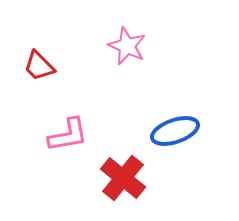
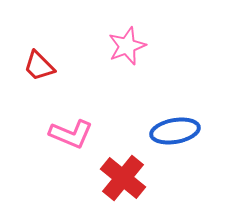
pink star: rotated 27 degrees clockwise
blue ellipse: rotated 9 degrees clockwise
pink L-shape: moved 3 px right, 1 px up; rotated 33 degrees clockwise
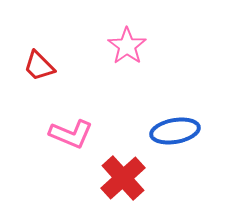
pink star: rotated 15 degrees counterclockwise
red cross: rotated 9 degrees clockwise
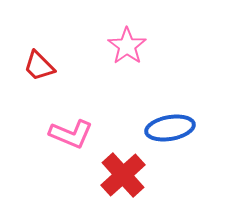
blue ellipse: moved 5 px left, 3 px up
red cross: moved 3 px up
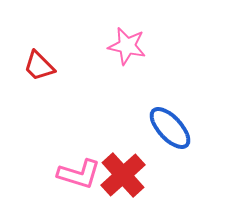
pink star: rotated 24 degrees counterclockwise
blue ellipse: rotated 57 degrees clockwise
pink L-shape: moved 8 px right, 40 px down; rotated 6 degrees counterclockwise
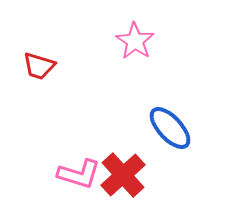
pink star: moved 8 px right, 5 px up; rotated 21 degrees clockwise
red trapezoid: rotated 28 degrees counterclockwise
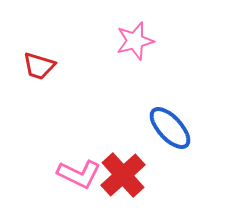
pink star: rotated 24 degrees clockwise
pink L-shape: rotated 9 degrees clockwise
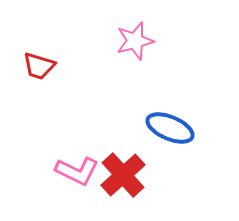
blue ellipse: rotated 24 degrees counterclockwise
pink L-shape: moved 2 px left, 3 px up
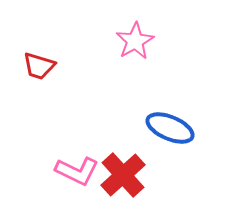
pink star: rotated 15 degrees counterclockwise
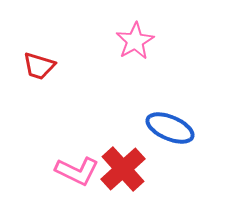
red cross: moved 6 px up
